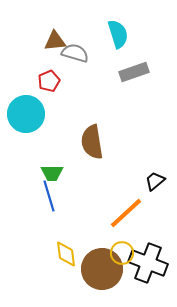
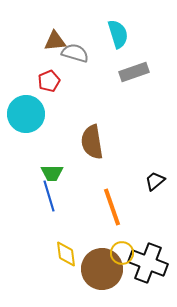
orange line: moved 14 px left, 6 px up; rotated 66 degrees counterclockwise
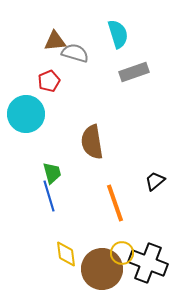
green trapezoid: rotated 105 degrees counterclockwise
orange line: moved 3 px right, 4 px up
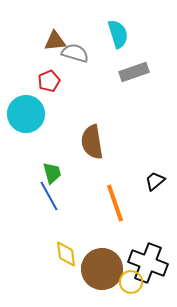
blue line: rotated 12 degrees counterclockwise
yellow circle: moved 9 px right, 29 px down
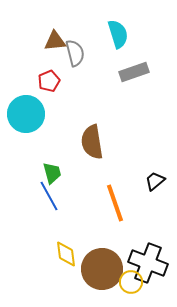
gray semicircle: rotated 60 degrees clockwise
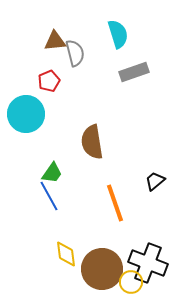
green trapezoid: rotated 50 degrees clockwise
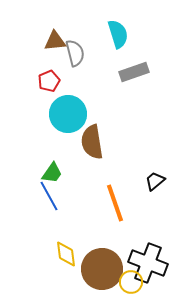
cyan circle: moved 42 px right
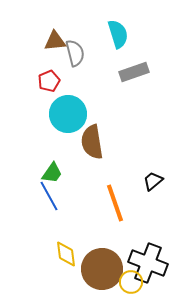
black trapezoid: moved 2 px left
